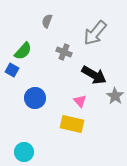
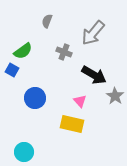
gray arrow: moved 2 px left
green semicircle: rotated 12 degrees clockwise
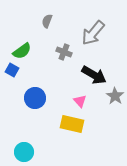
green semicircle: moved 1 px left
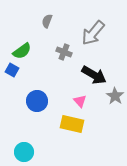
blue circle: moved 2 px right, 3 px down
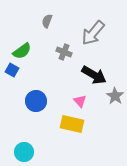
blue circle: moved 1 px left
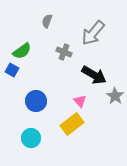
yellow rectangle: rotated 50 degrees counterclockwise
cyan circle: moved 7 px right, 14 px up
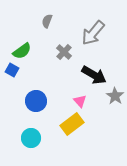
gray cross: rotated 21 degrees clockwise
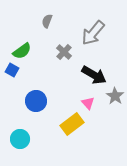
pink triangle: moved 8 px right, 2 px down
cyan circle: moved 11 px left, 1 px down
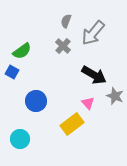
gray semicircle: moved 19 px right
gray cross: moved 1 px left, 6 px up
blue square: moved 2 px down
gray star: rotated 12 degrees counterclockwise
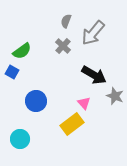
pink triangle: moved 4 px left
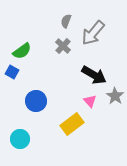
gray star: rotated 12 degrees clockwise
pink triangle: moved 6 px right, 2 px up
